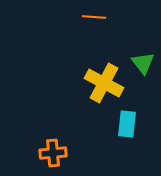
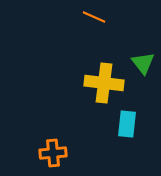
orange line: rotated 20 degrees clockwise
yellow cross: rotated 21 degrees counterclockwise
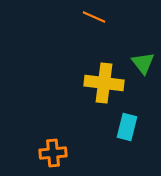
cyan rectangle: moved 3 px down; rotated 8 degrees clockwise
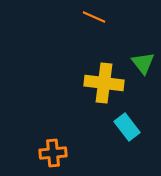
cyan rectangle: rotated 52 degrees counterclockwise
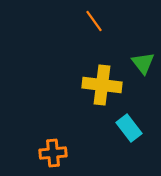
orange line: moved 4 px down; rotated 30 degrees clockwise
yellow cross: moved 2 px left, 2 px down
cyan rectangle: moved 2 px right, 1 px down
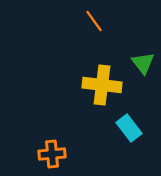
orange cross: moved 1 px left, 1 px down
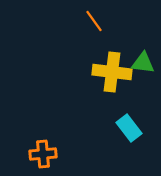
green triangle: rotated 45 degrees counterclockwise
yellow cross: moved 10 px right, 13 px up
orange cross: moved 9 px left
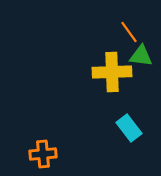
orange line: moved 35 px right, 11 px down
green triangle: moved 2 px left, 7 px up
yellow cross: rotated 9 degrees counterclockwise
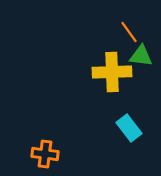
orange cross: moved 2 px right; rotated 12 degrees clockwise
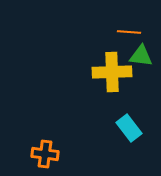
orange line: rotated 50 degrees counterclockwise
